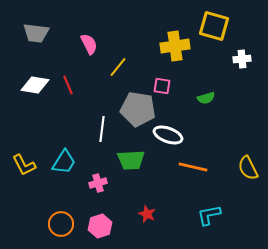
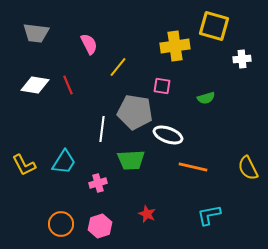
gray pentagon: moved 3 px left, 3 px down
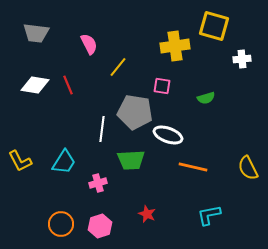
yellow L-shape: moved 4 px left, 4 px up
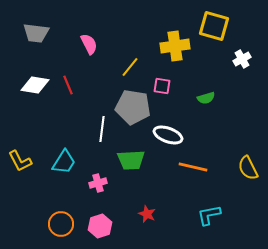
white cross: rotated 24 degrees counterclockwise
yellow line: moved 12 px right
gray pentagon: moved 2 px left, 5 px up
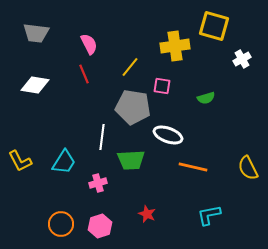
red line: moved 16 px right, 11 px up
white line: moved 8 px down
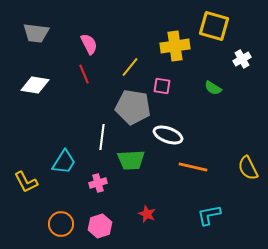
green semicircle: moved 7 px right, 10 px up; rotated 48 degrees clockwise
yellow L-shape: moved 6 px right, 21 px down
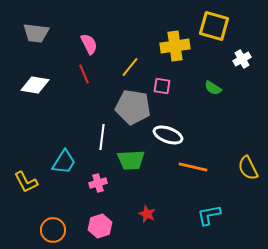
orange circle: moved 8 px left, 6 px down
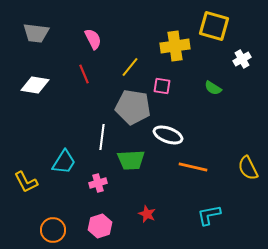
pink semicircle: moved 4 px right, 5 px up
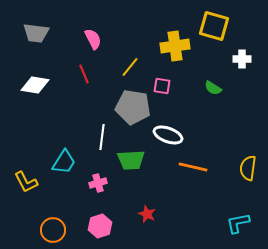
white cross: rotated 30 degrees clockwise
yellow semicircle: rotated 35 degrees clockwise
cyan L-shape: moved 29 px right, 8 px down
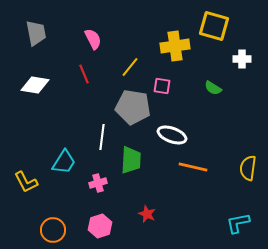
gray trapezoid: rotated 108 degrees counterclockwise
white ellipse: moved 4 px right
green trapezoid: rotated 84 degrees counterclockwise
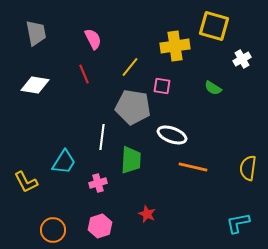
white cross: rotated 30 degrees counterclockwise
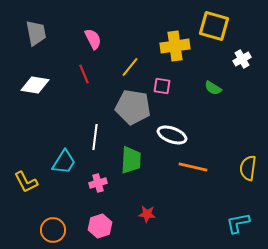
white line: moved 7 px left
red star: rotated 18 degrees counterclockwise
